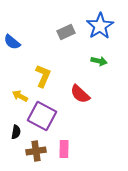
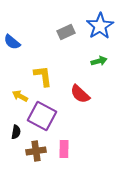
green arrow: rotated 28 degrees counterclockwise
yellow L-shape: rotated 30 degrees counterclockwise
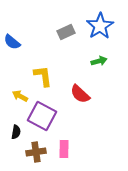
brown cross: moved 1 px down
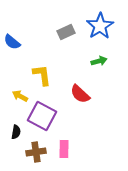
yellow L-shape: moved 1 px left, 1 px up
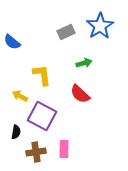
green arrow: moved 15 px left, 2 px down
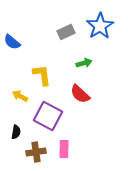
purple square: moved 6 px right
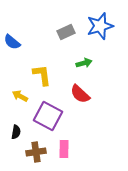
blue star: rotated 16 degrees clockwise
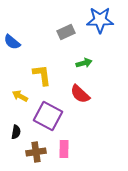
blue star: moved 6 px up; rotated 16 degrees clockwise
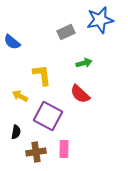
blue star: rotated 12 degrees counterclockwise
